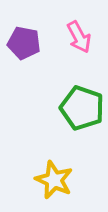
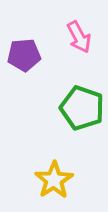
purple pentagon: moved 12 px down; rotated 16 degrees counterclockwise
yellow star: rotated 15 degrees clockwise
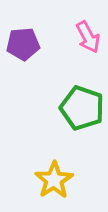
pink arrow: moved 9 px right
purple pentagon: moved 1 px left, 11 px up
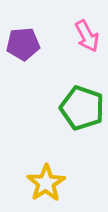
pink arrow: moved 1 px left, 1 px up
yellow star: moved 8 px left, 3 px down
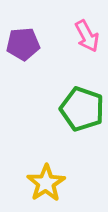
green pentagon: moved 1 px down
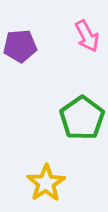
purple pentagon: moved 3 px left, 2 px down
green pentagon: moved 9 px down; rotated 18 degrees clockwise
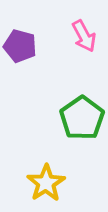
pink arrow: moved 3 px left
purple pentagon: rotated 20 degrees clockwise
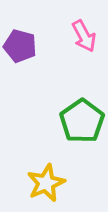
green pentagon: moved 3 px down
yellow star: rotated 9 degrees clockwise
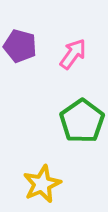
pink arrow: moved 11 px left, 18 px down; rotated 116 degrees counterclockwise
yellow star: moved 4 px left, 1 px down
